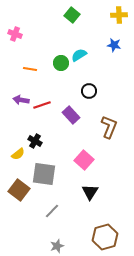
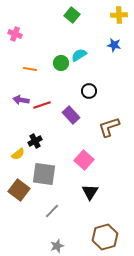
brown L-shape: rotated 130 degrees counterclockwise
black cross: rotated 32 degrees clockwise
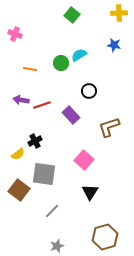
yellow cross: moved 2 px up
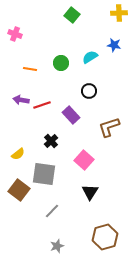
cyan semicircle: moved 11 px right, 2 px down
black cross: moved 16 px right; rotated 16 degrees counterclockwise
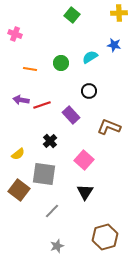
brown L-shape: rotated 40 degrees clockwise
black cross: moved 1 px left
black triangle: moved 5 px left
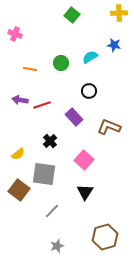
purple arrow: moved 1 px left
purple rectangle: moved 3 px right, 2 px down
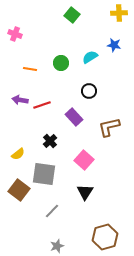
brown L-shape: rotated 35 degrees counterclockwise
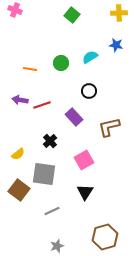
pink cross: moved 24 px up
blue star: moved 2 px right
pink square: rotated 18 degrees clockwise
gray line: rotated 21 degrees clockwise
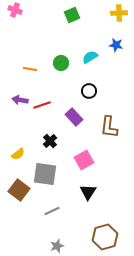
green square: rotated 28 degrees clockwise
brown L-shape: rotated 70 degrees counterclockwise
gray square: moved 1 px right
black triangle: moved 3 px right
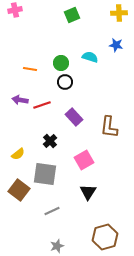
pink cross: rotated 32 degrees counterclockwise
cyan semicircle: rotated 49 degrees clockwise
black circle: moved 24 px left, 9 px up
